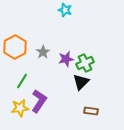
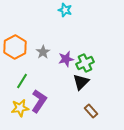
brown rectangle: rotated 40 degrees clockwise
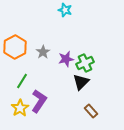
yellow star: rotated 24 degrees counterclockwise
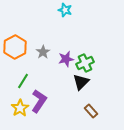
green line: moved 1 px right
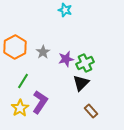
black triangle: moved 1 px down
purple L-shape: moved 1 px right, 1 px down
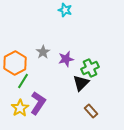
orange hexagon: moved 16 px down
green cross: moved 5 px right, 5 px down
purple L-shape: moved 2 px left, 1 px down
